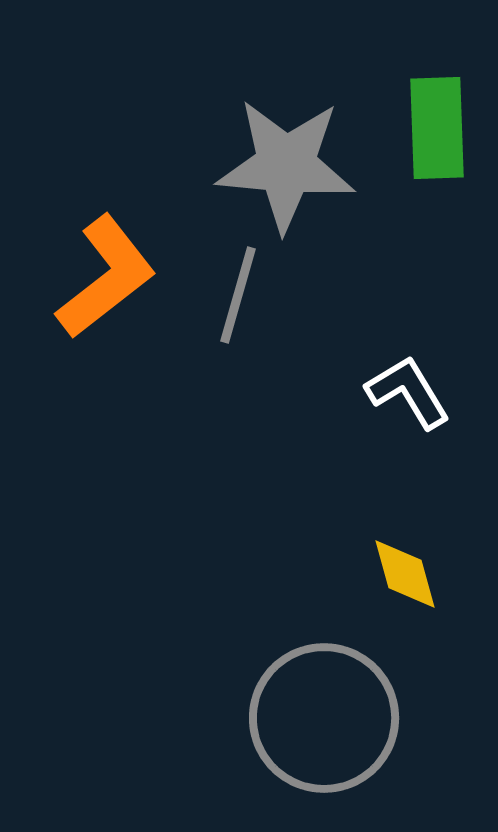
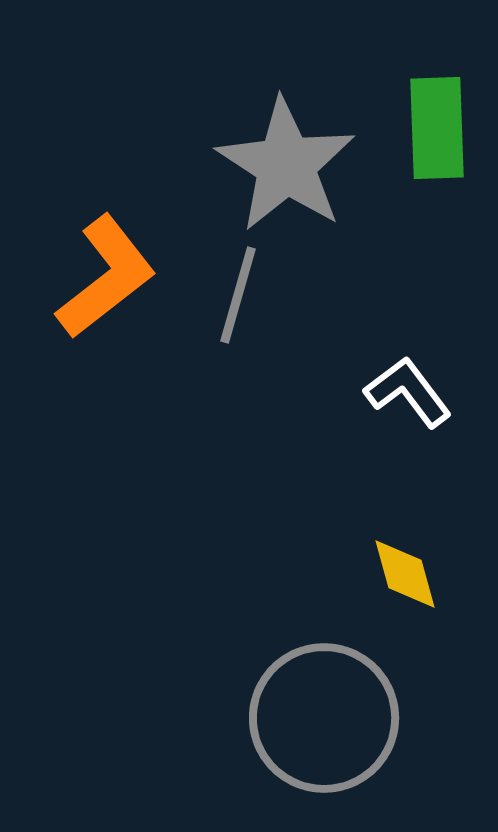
gray star: rotated 28 degrees clockwise
white L-shape: rotated 6 degrees counterclockwise
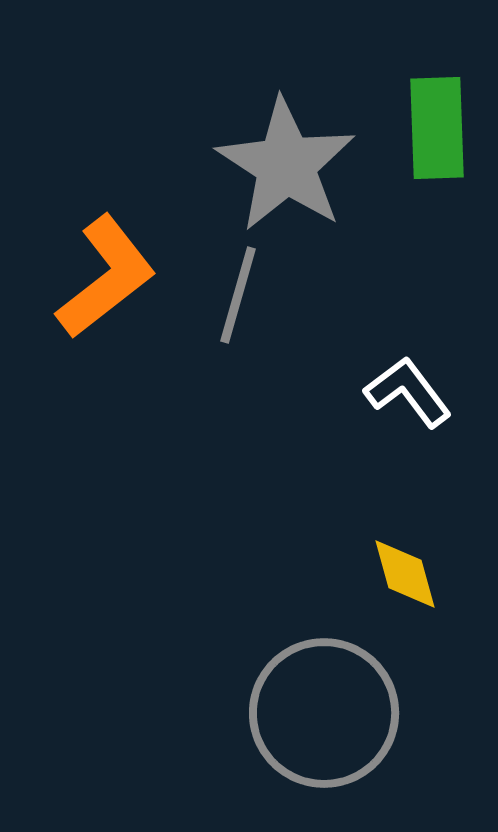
gray circle: moved 5 px up
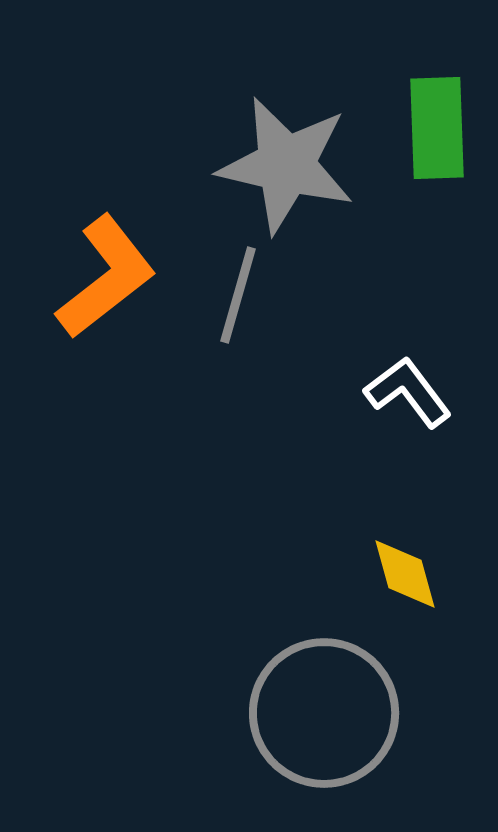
gray star: rotated 20 degrees counterclockwise
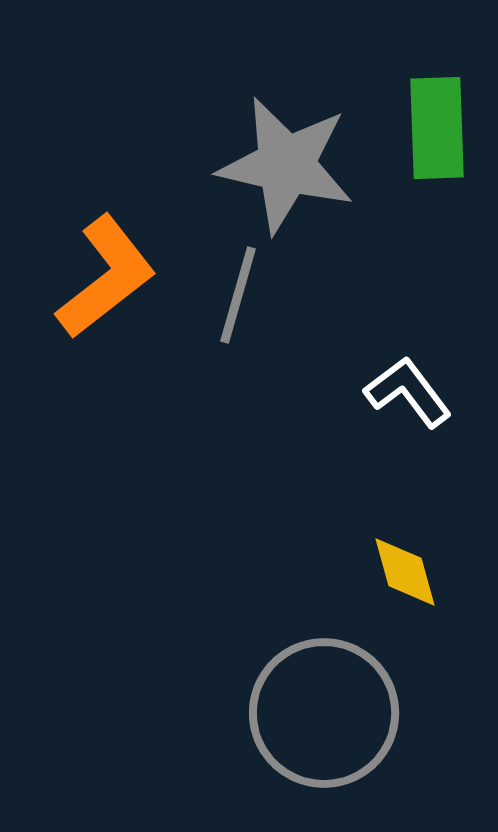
yellow diamond: moved 2 px up
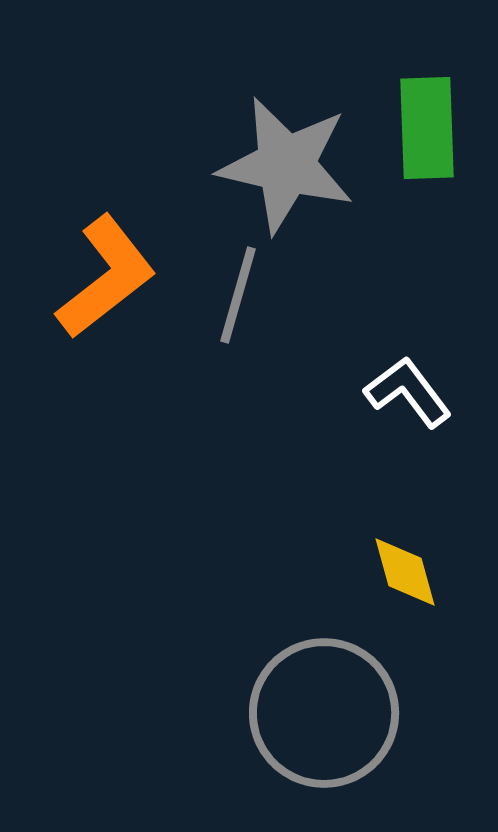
green rectangle: moved 10 px left
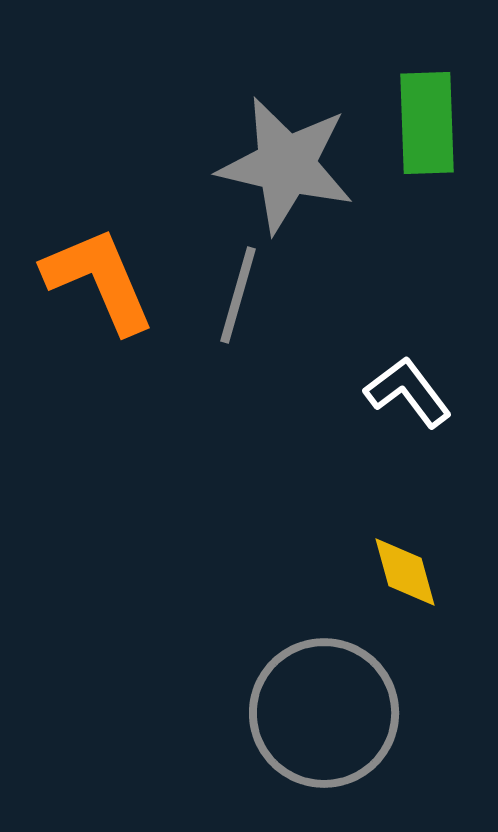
green rectangle: moved 5 px up
orange L-shape: moved 7 px left, 3 px down; rotated 75 degrees counterclockwise
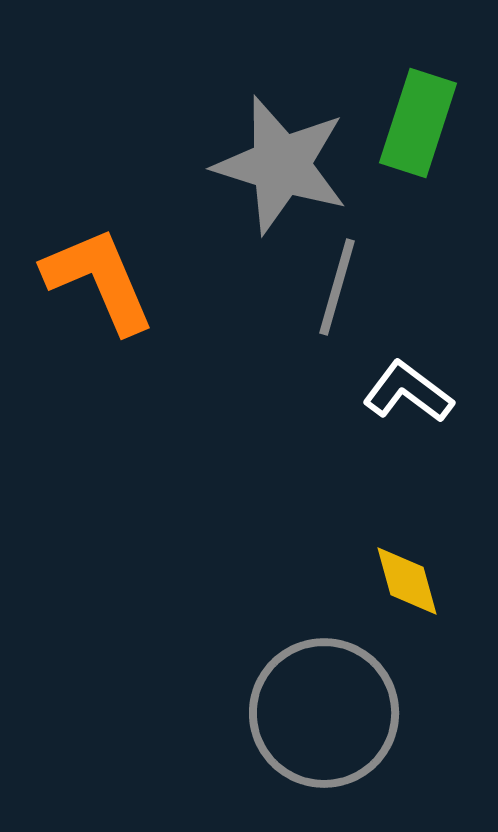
green rectangle: moved 9 px left; rotated 20 degrees clockwise
gray star: moved 5 px left; rotated 4 degrees clockwise
gray line: moved 99 px right, 8 px up
white L-shape: rotated 16 degrees counterclockwise
yellow diamond: moved 2 px right, 9 px down
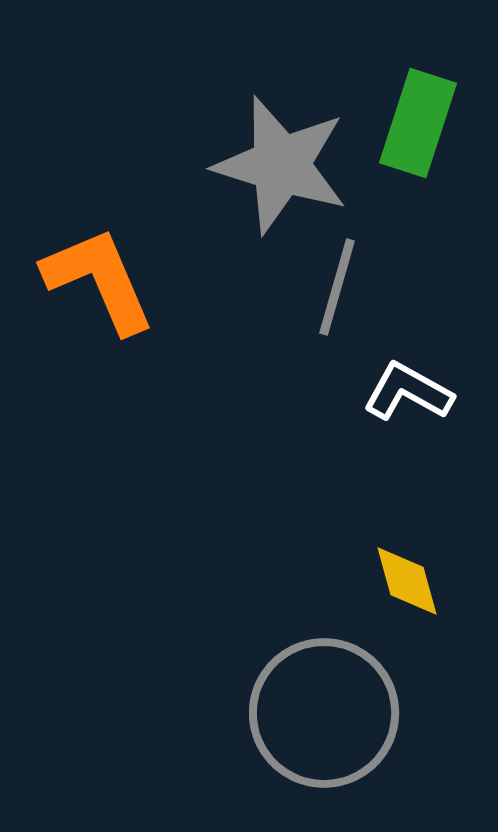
white L-shape: rotated 8 degrees counterclockwise
